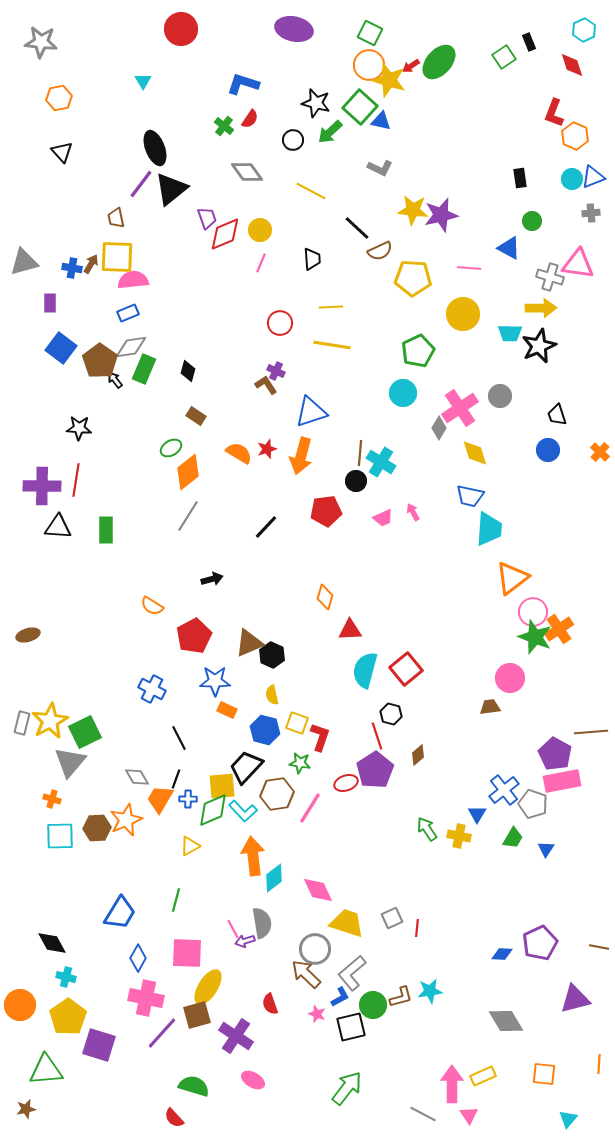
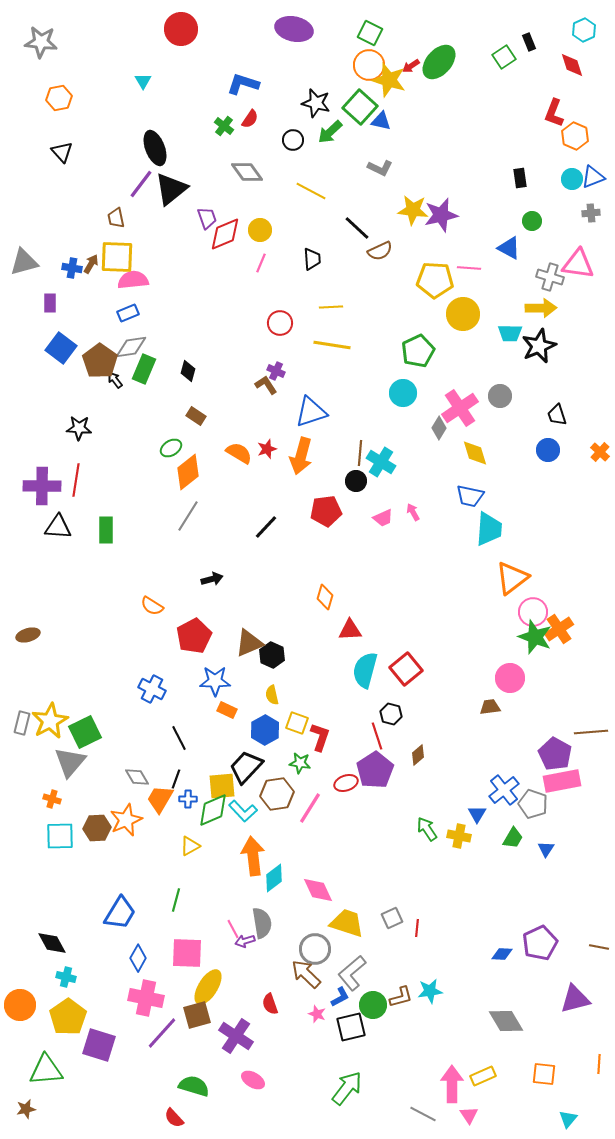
yellow pentagon at (413, 278): moved 22 px right, 2 px down
blue hexagon at (265, 730): rotated 16 degrees clockwise
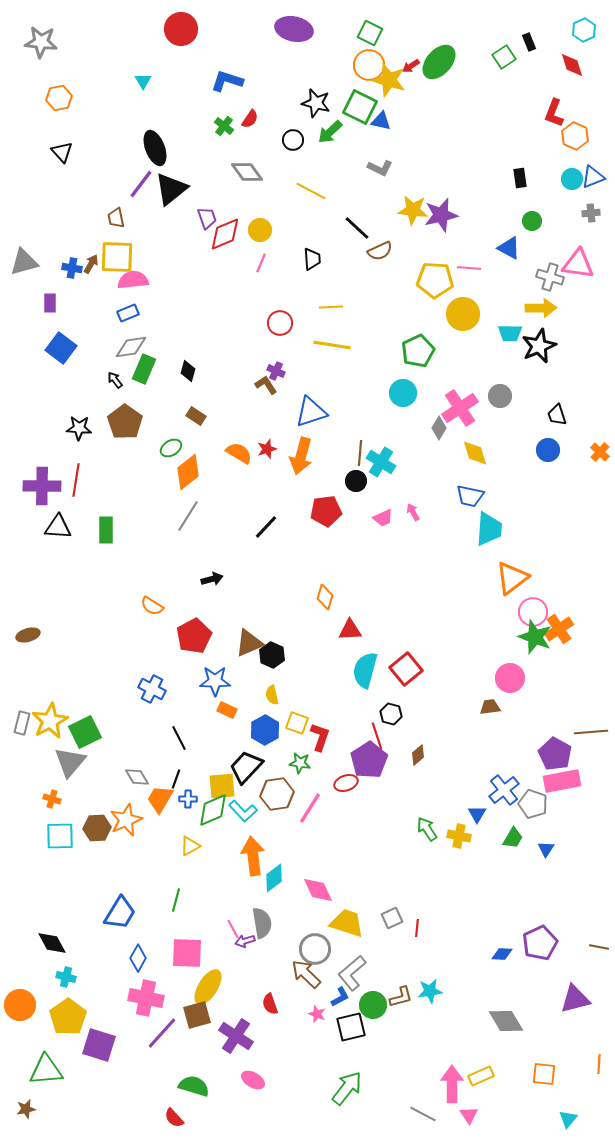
blue L-shape at (243, 84): moved 16 px left, 3 px up
green square at (360, 107): rotated 16 degrees counterclockwise
brown pentagon at (100, 361): moved 25 px right, 61 px down
purple pentagon at (375, 770): moved 6 px left, 10 px up
yellow rectangle at (483, 1076): moved 2 px left
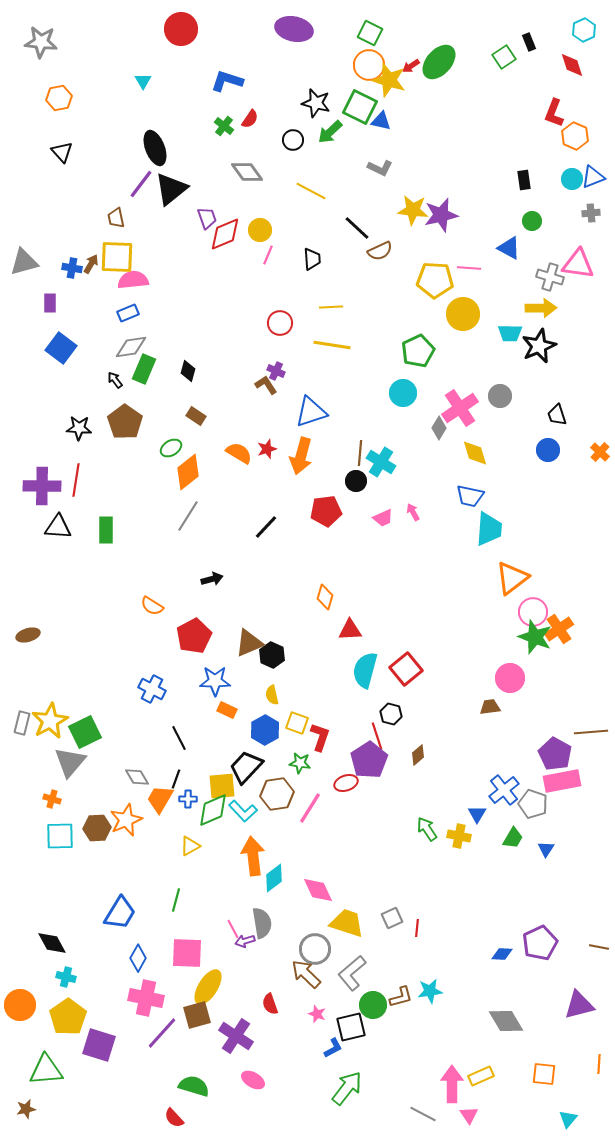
black rectangle at (520, 178): moved 4 px right, 2 px down
pink line at (261, 263): moved 7 px right, 8 px up
blue L-shape at (340, 997): moved 7 px left, 51 px down
purple triangle at (575, 999): moved 4 px right, 6 px down
